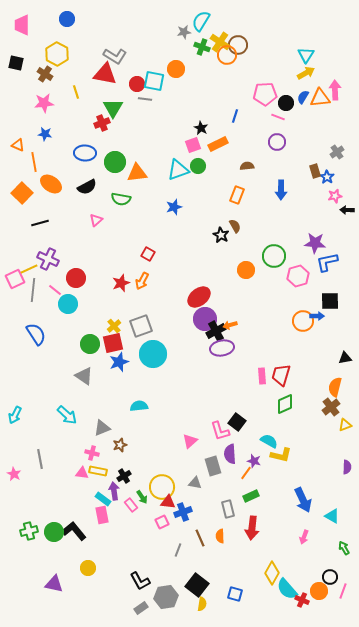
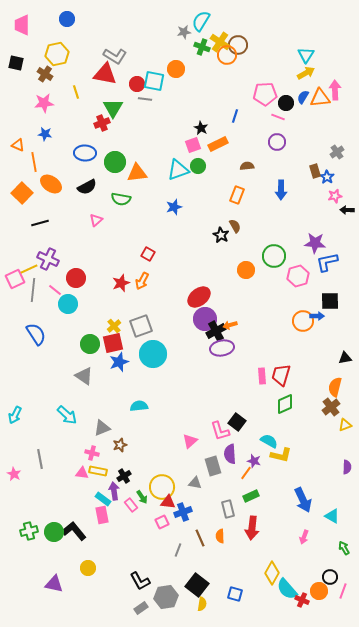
yellow hexagon at (57, 54): rotated 20 degrees clockwise
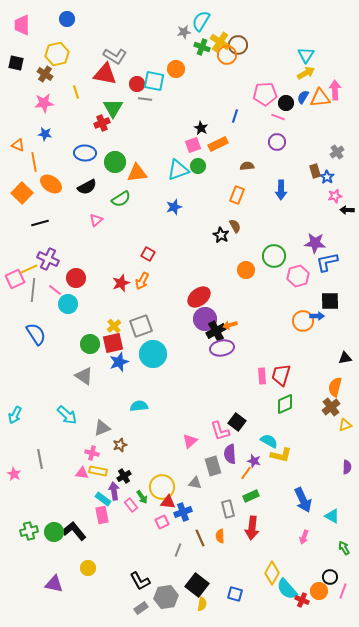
green semicircle at (121, 199): rotated 42 degrees counterclockwise
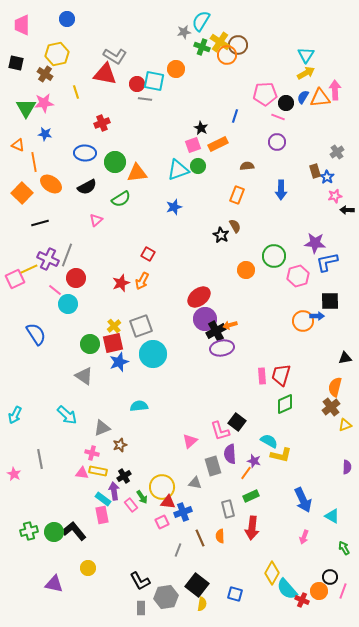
green triangle at (113, 108): moved 87 px left
gray line at (33, 290): moved 34 px right, 35 px up; rotated 15 degrees clockwise
gray rectangle at (141, 608): rotated 56 degrees counterclockwise
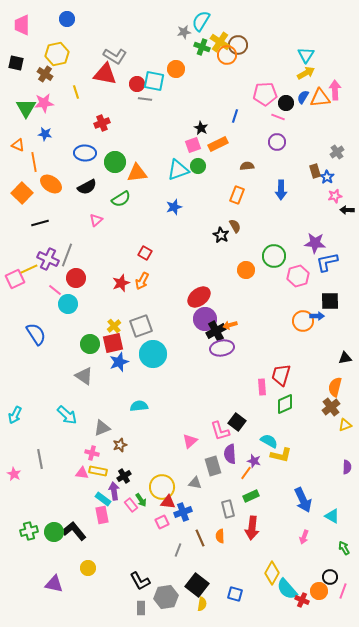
red square at (148, 254): moved 3 px left, 1 px up
pink rectangle at (262, 376): moved 11 px down
green arrow at (142, 497): moved 1 px left, 3 px down
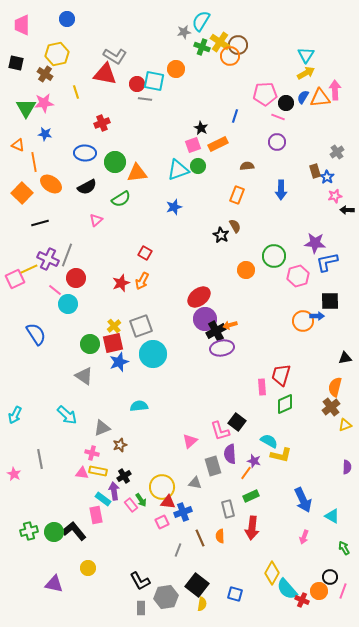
orange circle at (227, 55): moved 3 px right, 1 px down
pink rectangle at (102, 515): moved 6 px left
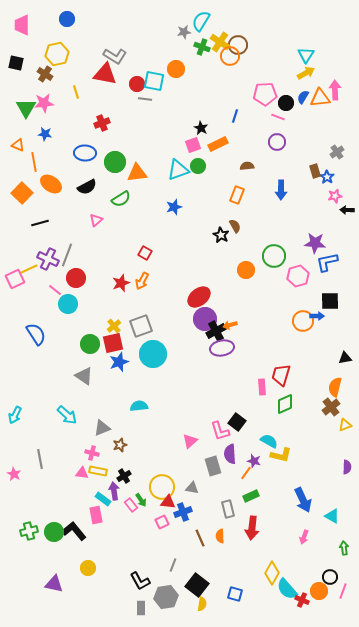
gray triangle at (195, 483): moved 3 px left, 5 px down
green arrow at (344, 548): rotated 24 degrees clockwise
gray line at (178, 550): moved 5 px left, 15 px down
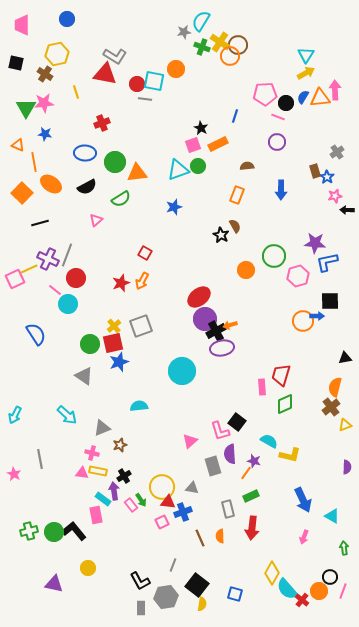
cyan circle at (153, 354): moved 29 px right, 17 px down
yellow L-shape at (281, 455): moved 9 px right
red cross at (302, 600): rotated 16 degrees clockwise
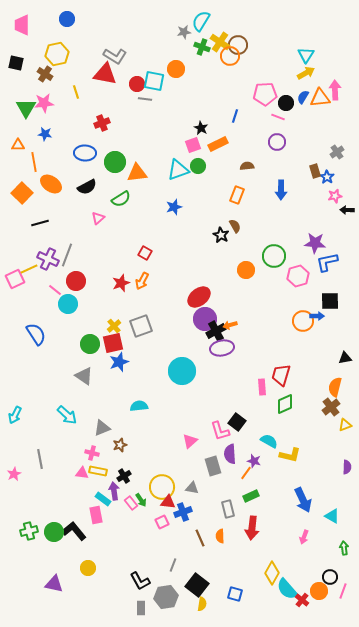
orange triangle at (18, 145): rotated 24 degrees counterclockwise
pink triangle at (96, 220): moved 2 px right, 2 px up
red circle at (76, 278): moved 3 px down
pink star at (14, 474): rotated 16 degrees clockwise
pink rectangle at (131, 505): moved 2 px up
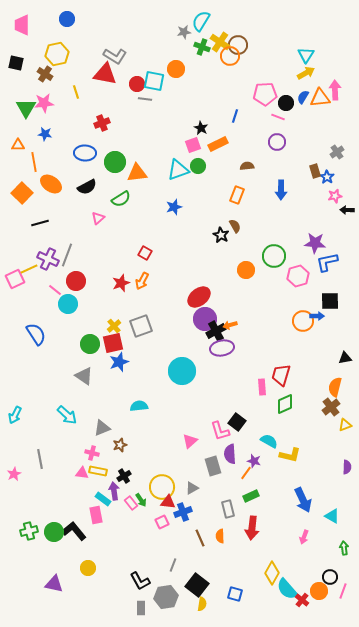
gray triangle at (192, 488): rotated 40 degrees counterclockwise
